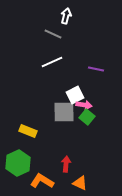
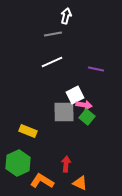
gray line: rotated 36 degrees counterclockwise
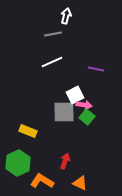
red arrow: moved 1 px left, 3 px up; rotated 14 degrees clockwise
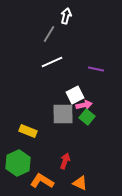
gray line: moved 4 px left; rotated 48 degrees counterclockwise
pink arrow: rotated 21 degrees counterclockwise
gray square: moved 1 px left, 2 px down
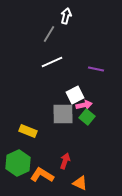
orange L-shape: moved 6 px up
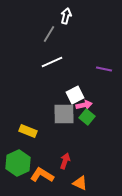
purple line: moved 8 px right
gray square: moved 1 px right
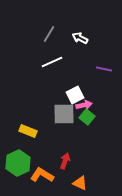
white arrow: moved 14 px right, 22 px down; rotated 77 degrees counterclockwise
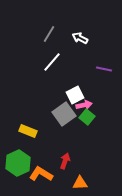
white line: rotated 25 degrees counterclockwise
gray square: rotated 35 degrees counterclockwise
orange L-shape: moved 1 px left, 1 px up
orange triangle: rotated 28 degrees counterclockwise
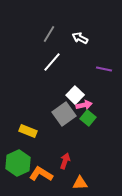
white square: rotated 18 degrees counterclockwise
green square: moved 1 px right, 1 px down
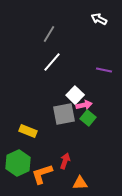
white arrow: moved 19 px right, 19 px up
purple line: moved 1 px down
gray square: rotated 25 degrees clockwise
orange L-shape: moved 1 px right; rotated 50 degrees counterclockwise
